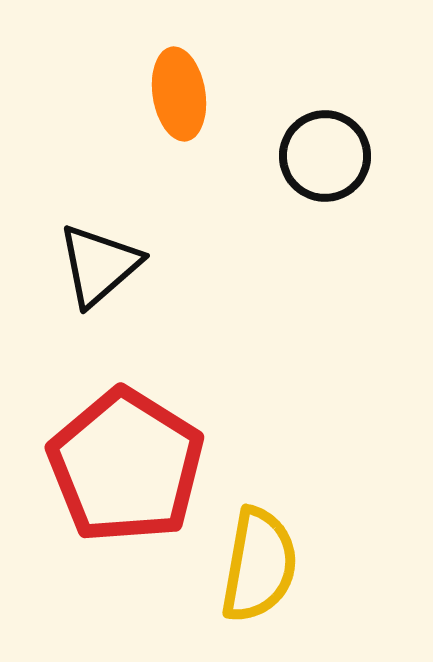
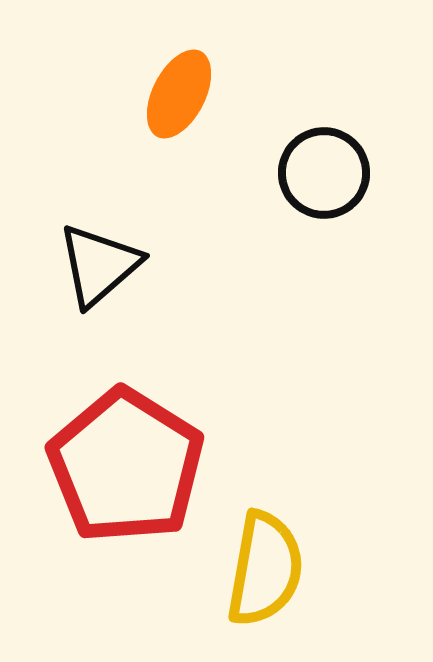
orange ellipse: rotated 36 degrees clockwise
black circle: moved 1 px left, 17 px down
yellow semicircle: moved 6 px right, 4 px down
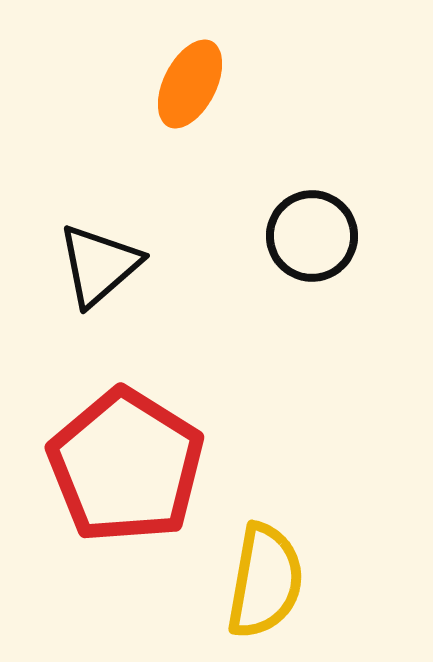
orange ellipse: moved 11 px right, 10 px up
black circle: moved 12 px left, 63 px down
yellow semicircle: moved 12 px down
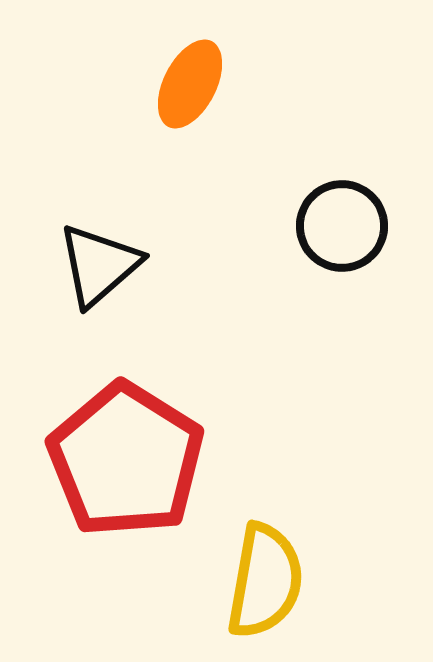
black circle: moved 30 px right, 10 px up
red pentagon: moved 6 px up
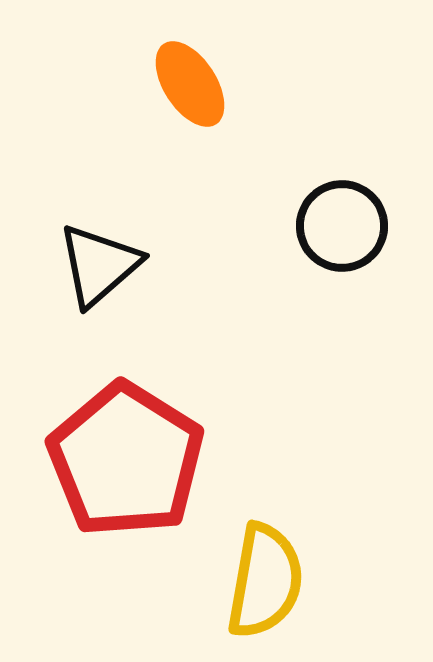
orange ellipse: rotated 60 degrees counterclockwise
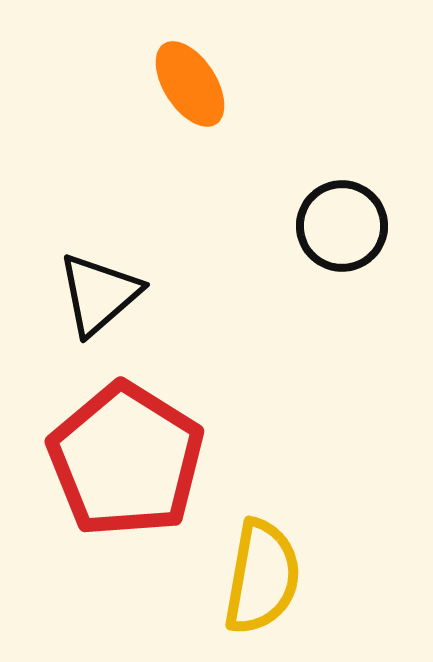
black triangle: moved 29 px down
yellow semicircle: moved 3 px left, 4 px up
